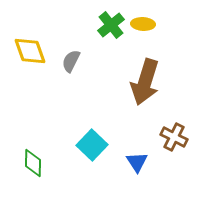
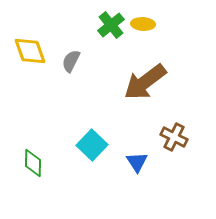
brown arrow: rotated 36 degrees clockwise
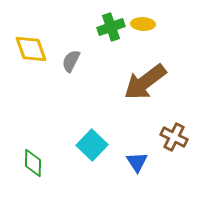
green cross: moved 2 px down; rotated 20 degrees clockwise
yellow diamond: moved 1 px right, 2 px up
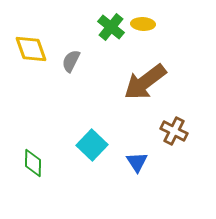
green cross: rotated 32 degrees counterclockwise
brown cross: moved 6 px up
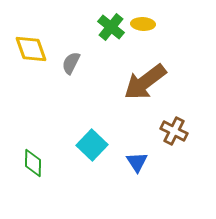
gray semicircle: moved 2 px down
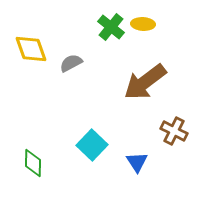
gray semicircle: rotated 35 degrees clockwise
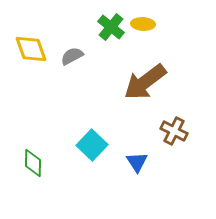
gray semicircle: moved 1 px right, 7 px up
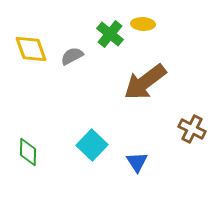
green cross: moved 1 px left, 7 px down
brown cross: moved 18 px right, 2 px up
green diamond: moved 5 px left, 11 px up
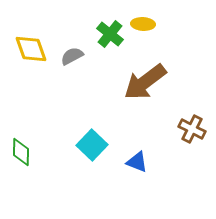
green diamond: moved 7 px left
blue triangle: rotated 35 degrees counterclockwise
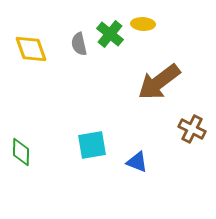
gray semicircle: moved 7 px right, 12 px up; rotated 75 degrees counterclockwise
brown arrow: moved 14 px right
cyan square: rotated 36 degrees clockwise
